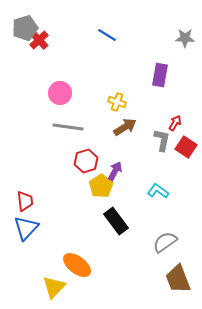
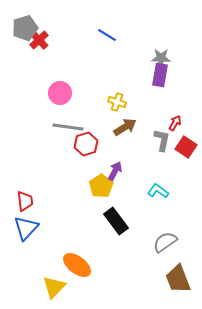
gray star: moved 24 px left, 20 px down
red hexagon: moved 17 px up
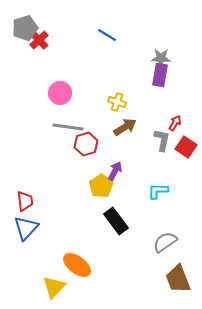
cyan L-shape: rotated 35 degrees counterclockwise
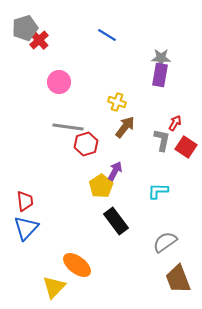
pink circle: moved 1 px left, 11 px up
brown arrow: rotated 20 degrees counterclockwise
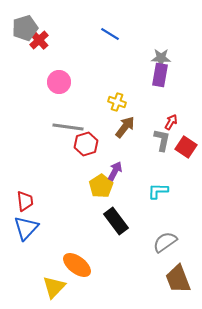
blue line: moved 3 px right, 1 px up
red arrow: moved 4 px left, 1 px up
